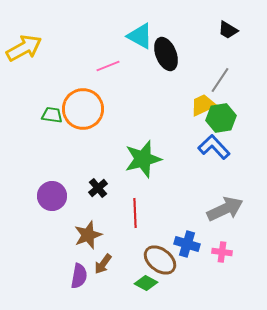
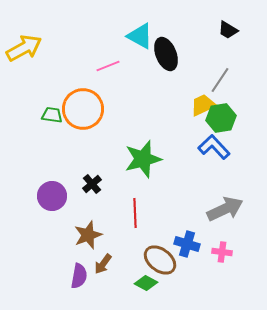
black cross: moved 6 px left, 4 px up
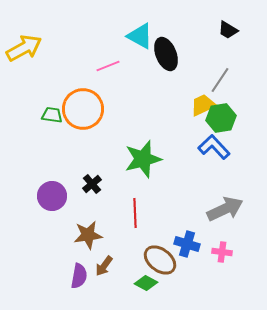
brown star: rotated 12 degrees clockwise
brown arrow: moved 1 px right, 2 px down
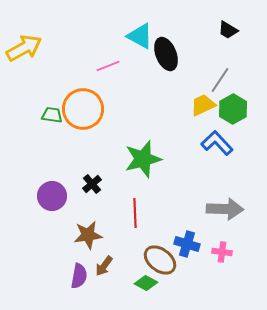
green hexagon: moved 12 px right, 9 px up; rotated 20 degrees counterclockwise
blue L-shape: moved 3 px right, 4 px up
gray arrow: rotated 27 degrees clockwise
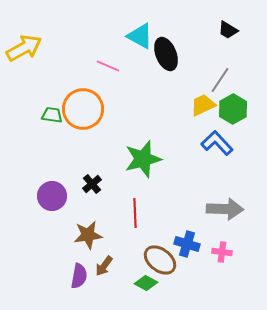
pink line: rotated 45 degrees clockwise
